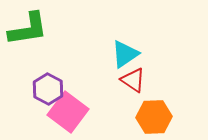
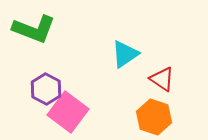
green L-shape: moved 6 px right; rotated 30 degrees clockwise
red triangle: moved 29 px right, 1 px up
purple hexagon: moved 2 px left
orange hexagon: rotated 20 degrees clockwise
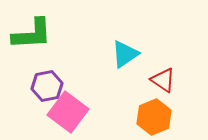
green L-shape: moved 2 px left, 5 px down; rotated 24 degrees counterclockwise
red triangle: moved 1 px right, 1 px down
purple hexagon: moved 1 px right, 3 px up; rotated 20 degrees clockwise
orange hexagon: rotated 20 degrees clockwise
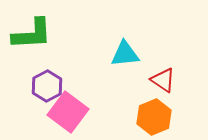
cyan triangle: rotated 28 degrees clockwise
purple hexagon: rotated 16 degrees counterclockwise
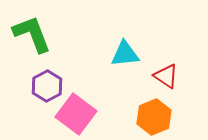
green L-shape: rotated 108 degrees counterclockwise
red triangle: moved 3 px right, 4 px up
pink square: moved 8 px right, 2 px down
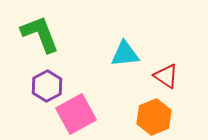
green L-shape: moved 8 px right
pink square: rotated 24 degrees clockwise
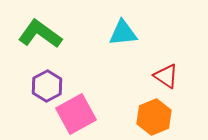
green L-shape: rotated 33 degrees counterclockwise
cyan triangle: moved 2 px left, 21 px up
